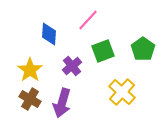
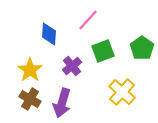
green pentagon: moved 1 px left, 1 px up
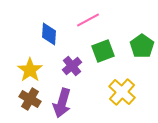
pink line: rotated 20 degrees clockwise
green pentagon: moved 2 px up
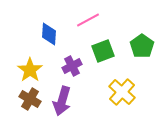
purple cross: rotated 12 degrees clockwise
purple arrow: moved 2 px up
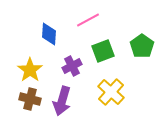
yellow cross: moved 11 px left
brown cross: rotated 15 degrees counterclockwise
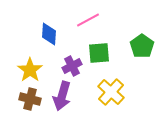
green square: moved 4 px left, 2 px down; rotated 15 degrees clockwise
purple arrow: moved 5 px up
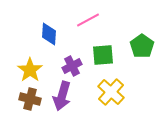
green square: moved 4 px right, 2 px down
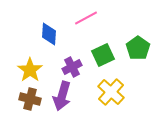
pink line: moved 2 px left, 2 px up
green pentagon: moved 4 px left, 2 px down
green square: rotated 20 degrees counterclockwise
purple cross: moved 1 px down
